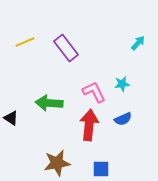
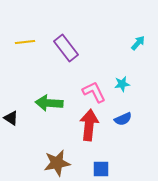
yellow line: rotated 18 degrees clockwise
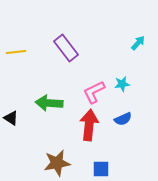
yellow line: moved 9 px left, 10 px down
pink L-shape: rotated 90 degrees counterclockwise
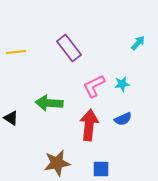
purple rectangle: moved 3 px right
pink L-shape: moved 6 px up
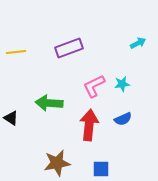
cyan arrow: rotated 21 degrees clockwise
purple rectangle: rotated 72 degrees counterclockwise
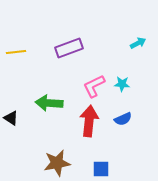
cyan star: rotated 14 degrees clockwise
red arrow: moved 4 px up
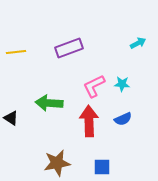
red arrow: rotated 8 degrees counterclockwise
blue square: moved 1 px right, 2 px up
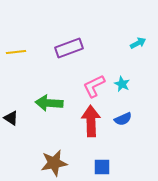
cyan star: rotated 21 degrees clockwise
red arrow: moved 2 px right
brown star: moved 3 px left
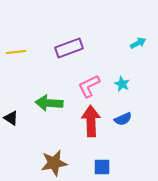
pink L-shape: moved 5 px left
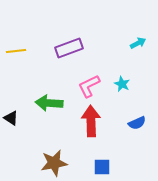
yellow line: moved 1 px up
blue semicircle: moved 14 px right, 4 px down
